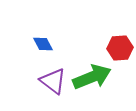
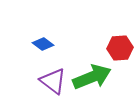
blue diamond: rotated 25 degrees counterclockwise
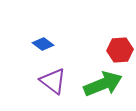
red hexagon: moved 2 px down
green arrow: moved 11 px right, 7 px down
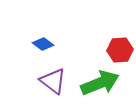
green arrow: moved 3 px left, 1 px up
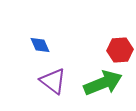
blue diamond: moved 3 px left, 1 px down; rotated 30 degrees clockwise
green arrow: moved 3 px right
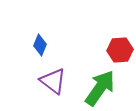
blue diamond: rotated 45 degrees clockwise
green arrow: moved 3 px left, 5 px down; rotated 33 degrees counterclockwise
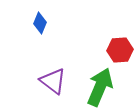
blue diamond: moved 22 px up
green arrow: moved 1 px up; rotated 12 degrees counterclockwise
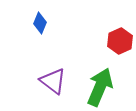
red hexagon: moved 9 px up; rotated 20 degrees counterclockwise
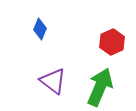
blue diamond: moved 6 px down
red hexagon: moved 8 px left, 1 px down
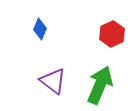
red hexagon: moved 8 px up
green arrow: moved 2 px up
